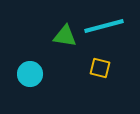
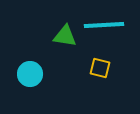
cyan line: moved 1 px up; rotated 12 degrees clockwise
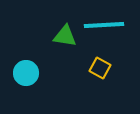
yellow square: rotated 15 degrees clockwise
cyan circle: moved 4 px left, 1 px up
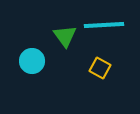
green triangle: rotated 45 degrees clockwise
cyan circle: moved 6 px right, 12 px up
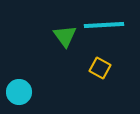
cyan circle: moved 13 px left, 31 px down
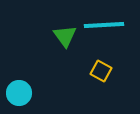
yellow square: moved 1 px right, 3 px down
cyan circle: moved 1 px down
